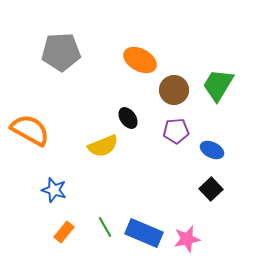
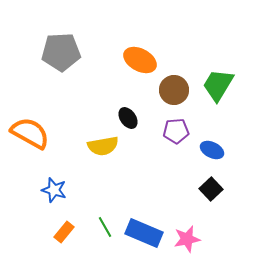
orange semicircle: moved 3 px down
yellow semicircle: rotated 12 degrees clockwise
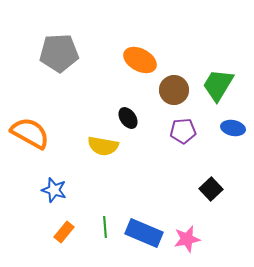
gray pentagon: moved 2 px left, 1 px down
purple pentagon: moved 7 px right
yellow semicircle: rotated 20 degrees clockwise
blue ellipse: moved 21 px right, 22 px up; rotated 15 degrees counterclockwise
green line: rotated 25 degrees clockwise
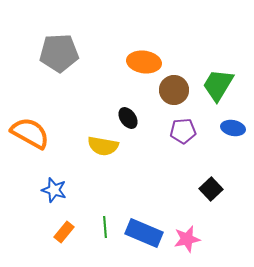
orange ellipse: moved 4 px right, 2 px down; rotated 20 degrees counterclockwise
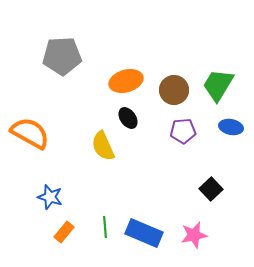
gray pentagon: moved 3 px right, 3 px down
orange ellipse: moved 18 px left, 19 px down; rotated 24 degrees counterclockwise
blue ellipse: moved 2 px left, 1 px up
yellow semicircle: rotated 56 degrees clockwise
blue star: moved 4 px left, 7 px down
pink star: moved 7 px right, 4 px up
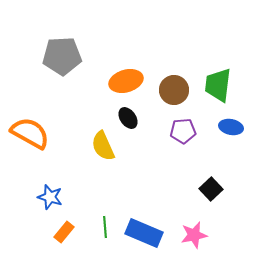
green trapezoid: rotated 24 degrees counterclockwise
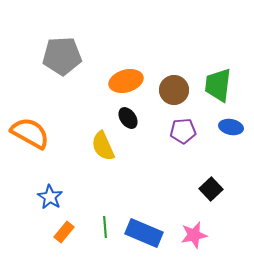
blue star: rotated 15 degrees clockwise
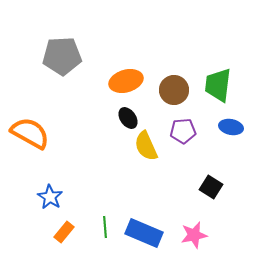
yellow semicircle: moved 43 px right
black square: moved 2 px up; rotated 15 degrees counterclockwise
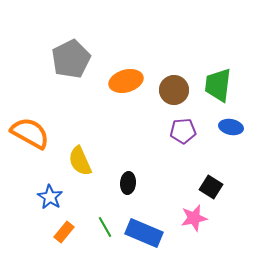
gray pentagon: moved 9 px right, 3 px down; rotated 24 degrees counterclockwise
black ellipse: moved 65 px down; rotated 40 degrees clockwise
yellow semicircle: moved 66 px left, 15 px down
green line: rotated 25 degrees counterclockwise
pink star: moved 17 px up
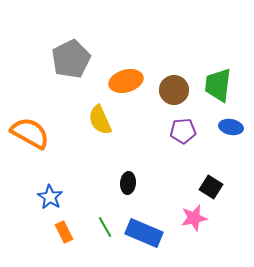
yellow semicircle: moved 20 px right, 41 px up
orange rectangle: rotated 65 degrees counterclockwise
